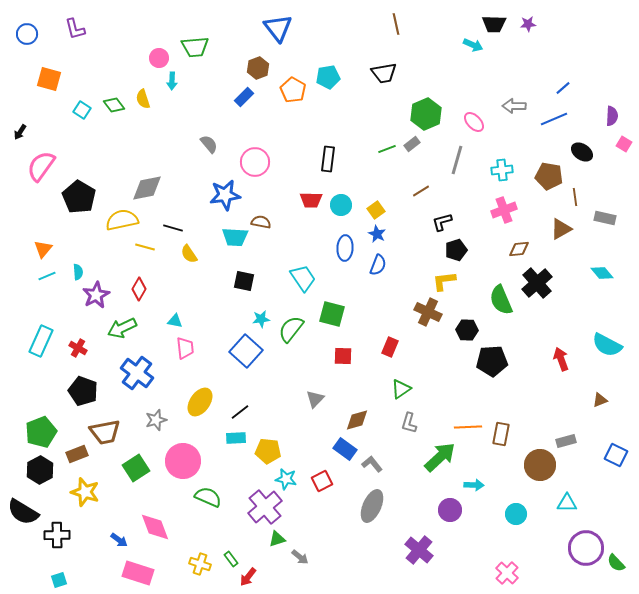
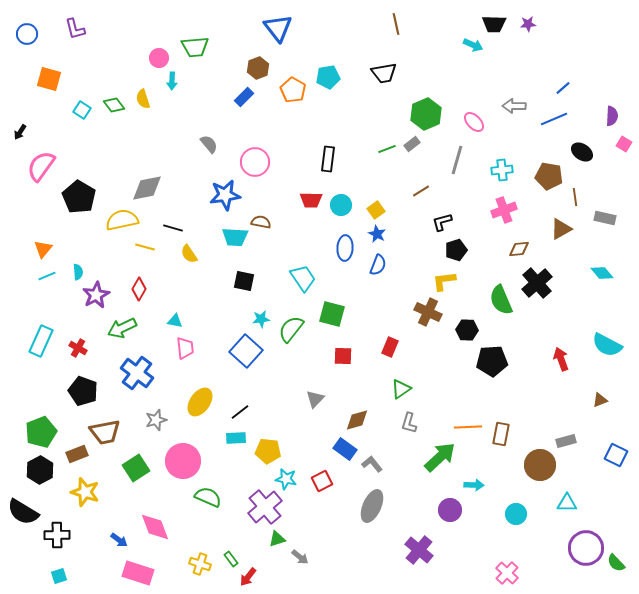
cyan square at (59, 580): moved 4 px up
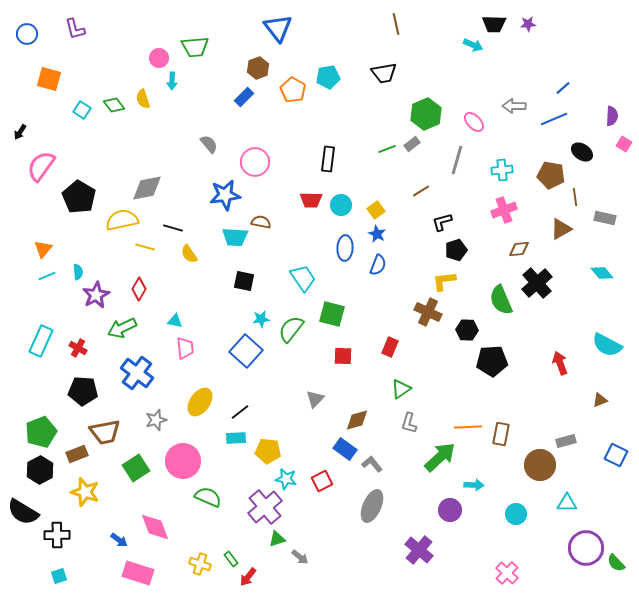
brown pentagon at (549, 176): moved 2 px right, 1 px up
red arrow at (561, 359): moved 1 px left, 4 px down
black pentagon at (83, 391): rotated 16 degrees counterclockwise
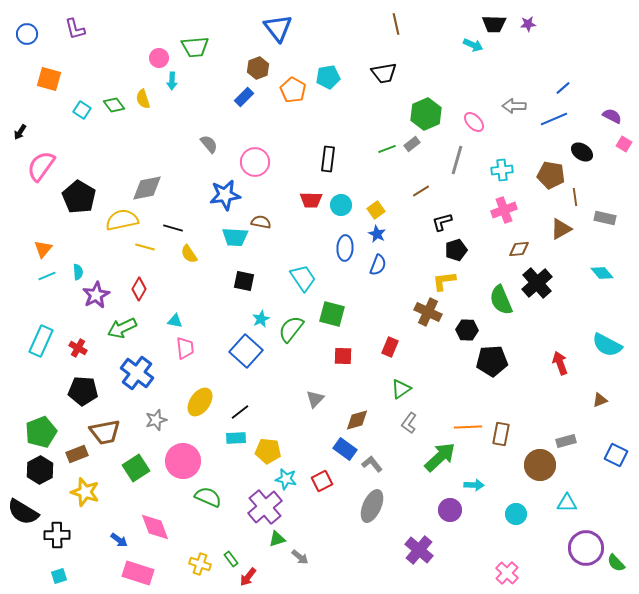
purple semicircle at (612, 116): rotated 66 degrees counterclockwise
cyan star at (261, 319): rotated 18 degrees counterclockwise
gray L-shape at (409, 423): rotated 20 degrees clockwise
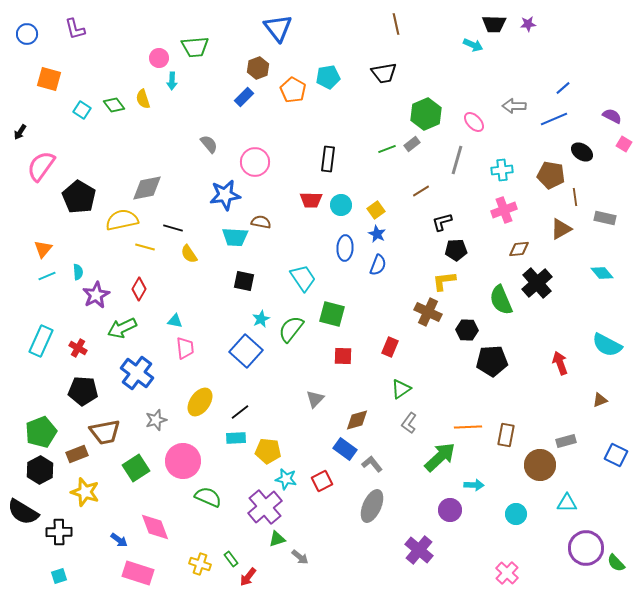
black pentagon at (456, 250): rotated 15 degrees clockwise
brown rectangle at (501, 434): moved 5 px right, 1 px down
black cross at (57, 535): moved 2 px right, 3 px up
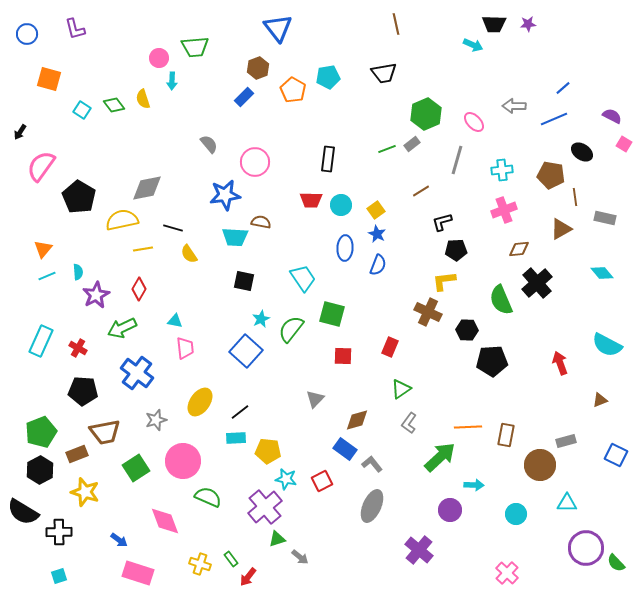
yellow line at (145, 247): moved 2 px left, 2 px down; rotated 24 degrees counterclockwise
pink diamond at (155, 527): moved 10 px right, 6 px up
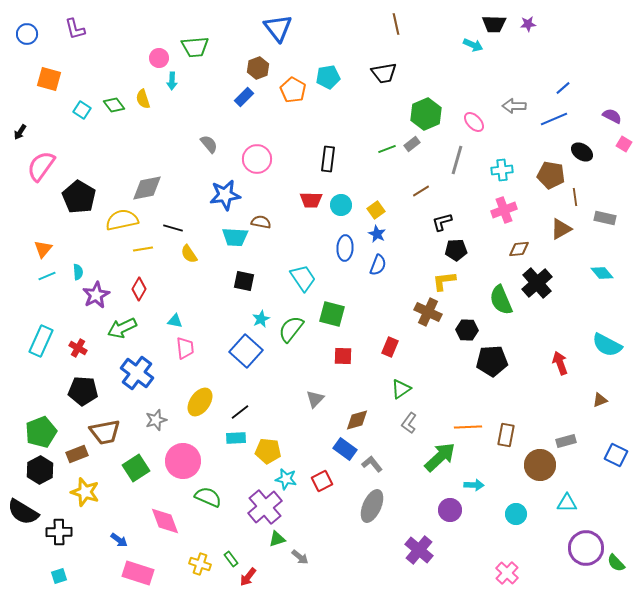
pink circle at (255, 162): moved 2 px right, 3 px up
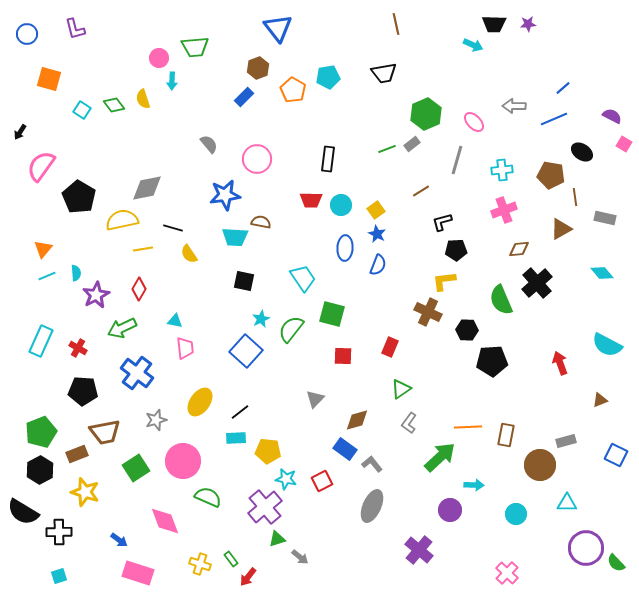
cyan semicircle at (78, 272): moved 2 px left, 1 px down
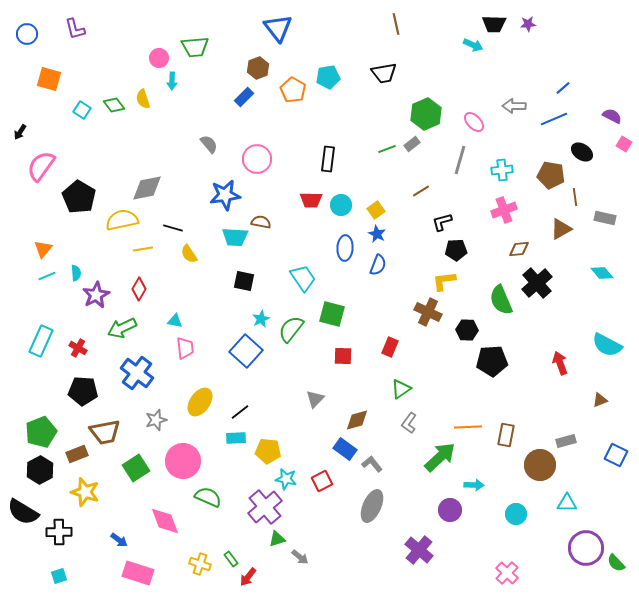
gray line at (457, 160): moved 3 px right
